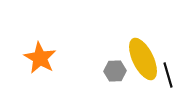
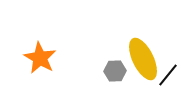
black line: rotated 55 degrees clockwise
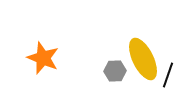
orange star: moved 3 px right; rotated 8 degrees counterclockwise
black line: rotated 20 degrees counterclockwise
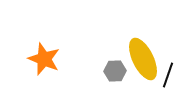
orange star: moved 1 px right, 1 px down
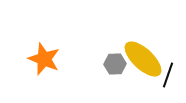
yellow ellipse: rotated 21 degrees counterclockwise
gray hexagon: moved 7 px up
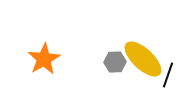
orange star: rotated 20 degrees clockwise
gray hexagon: moved 2 px up
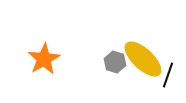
gray hexagon: rotated 20 degrees clockwise
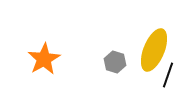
yellow ellipse: moved 11 px right, 9 px up; rotated 69 degrees clockwise
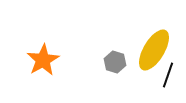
yellow ellipse: rotated 9 degrees clockwise
orange star: moved 1 px left, 1 px down
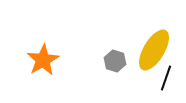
gray hexagon: moved 1 px up
black line: moved 2 px left, 3 px down
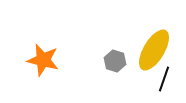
orange star: rotated 28 degrees counterclockwise
black line: moved 2 px left, 1 px down
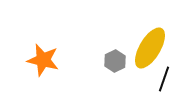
yellow ellipse: moved 4 px left, 2 px up
gray hexagon: rotated 15 degrees clockwise
